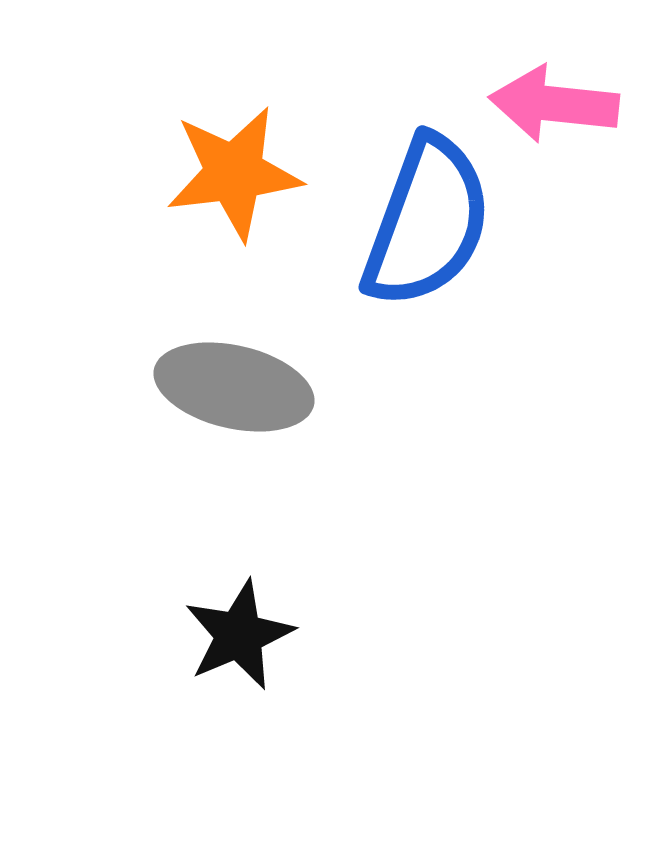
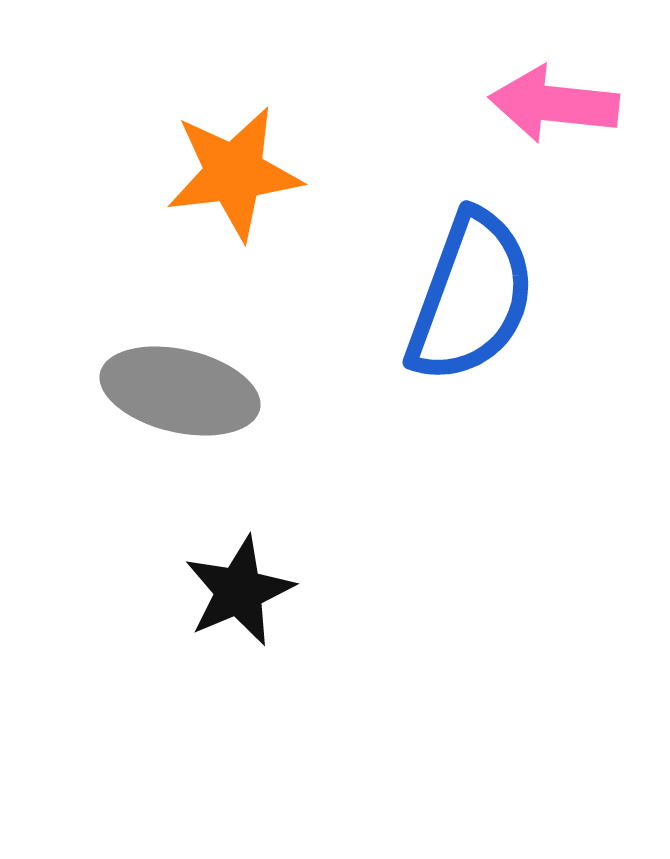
blue semicircle: moved 44 px right, 75 px down
gray ellipse: moved 54 px left, 4 px down
black star: moved 44 px up
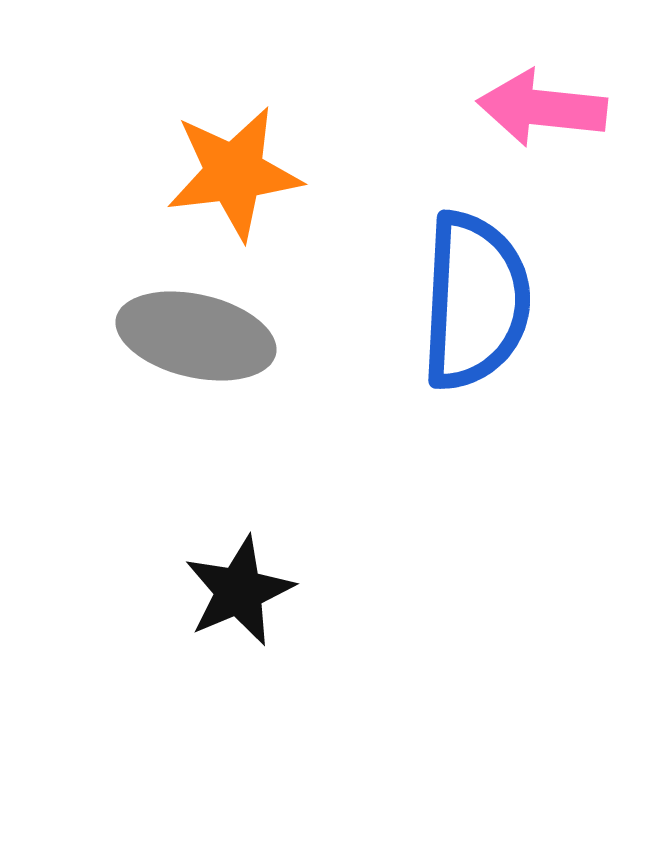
pink arrow: moved 12 px left, 4 px down
blue semicircle: moved 4 px right, 4 px down; rotated 17 degrees counterclockwise
gray ellipse: moved 16 px right, 55 px up
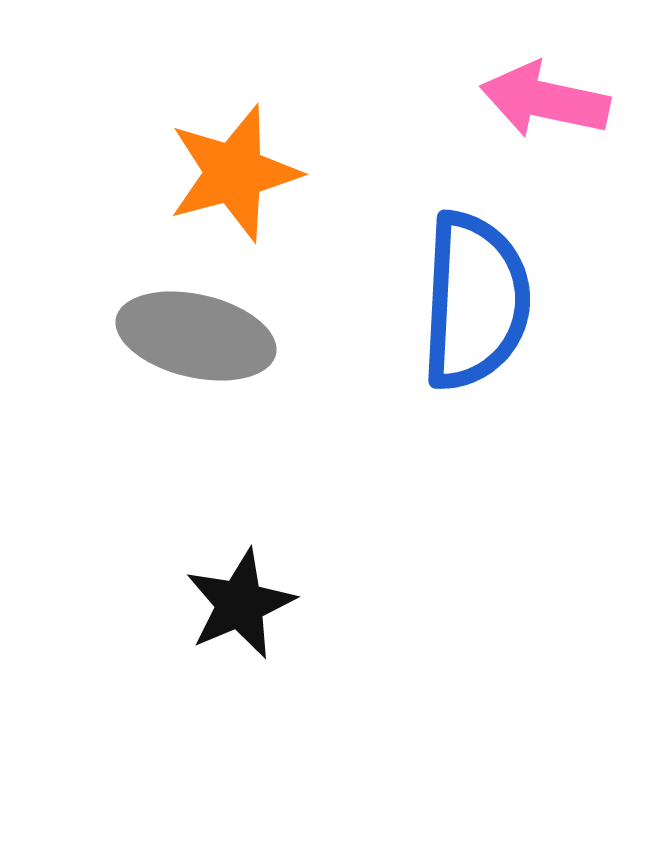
pink arrow: moved 3 px right, 8 px up; rotated 6 degrees clockwise
orange star: rotated 8 degrees counterclockwise
black star: moved 1 px right, 13 px down
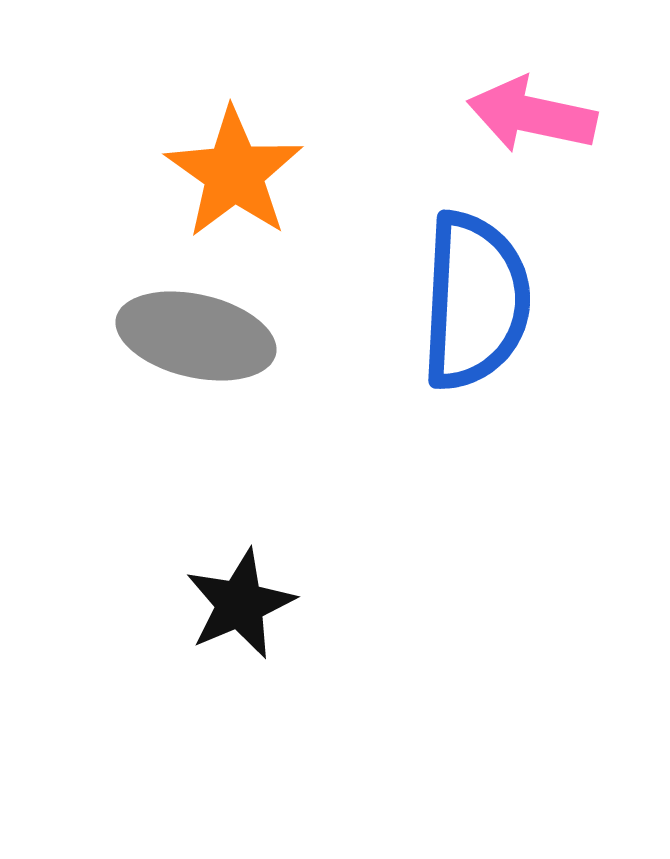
pink arrow: moved 13 px left, 15 px down
orange star: rotated 22 degrees counterclockwise
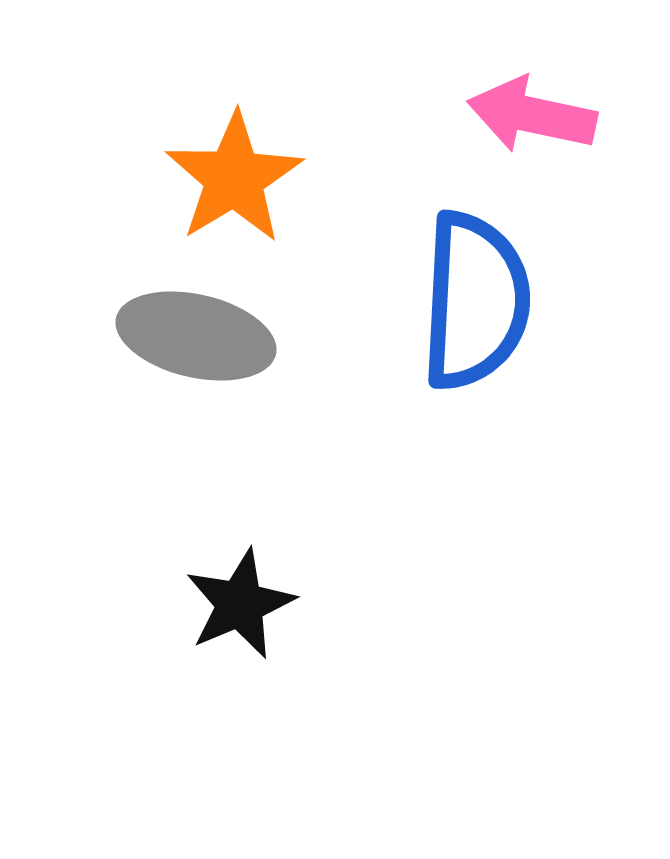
orange star: moved 5 px down; rotated 6 degrees clockwise
